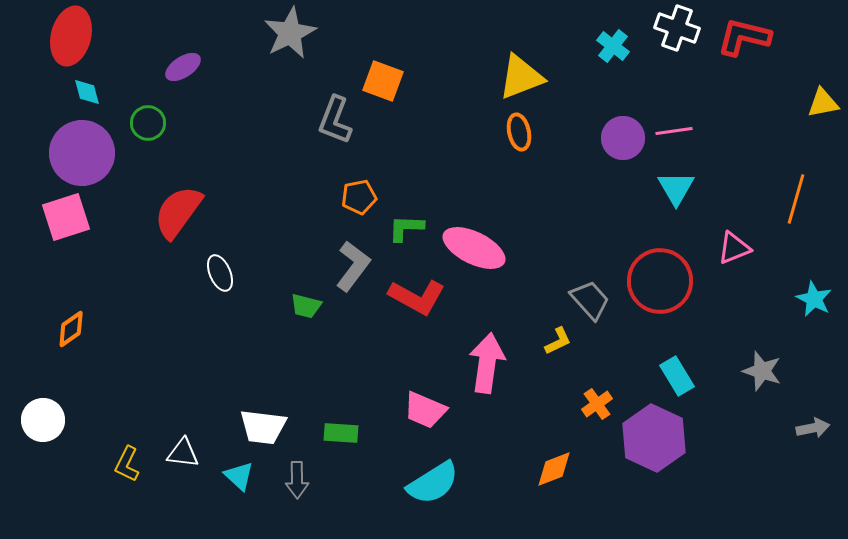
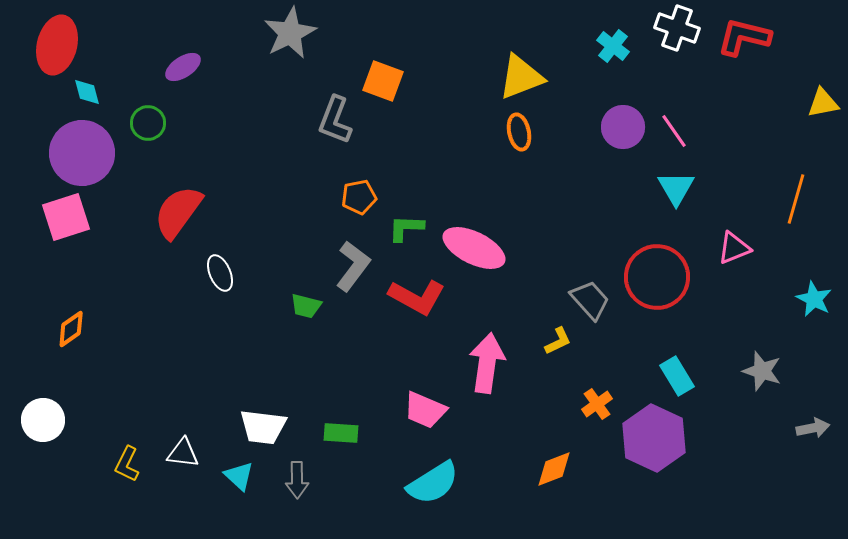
red ellipse at (71, 36): moved 14 px left, 9 px down
pink line at (674, 131): rotated 63 degrees clockwise
purple circle at (623, 138): moved 11 px up
red circle at (660, 281): moved 3 px left, 4 px up
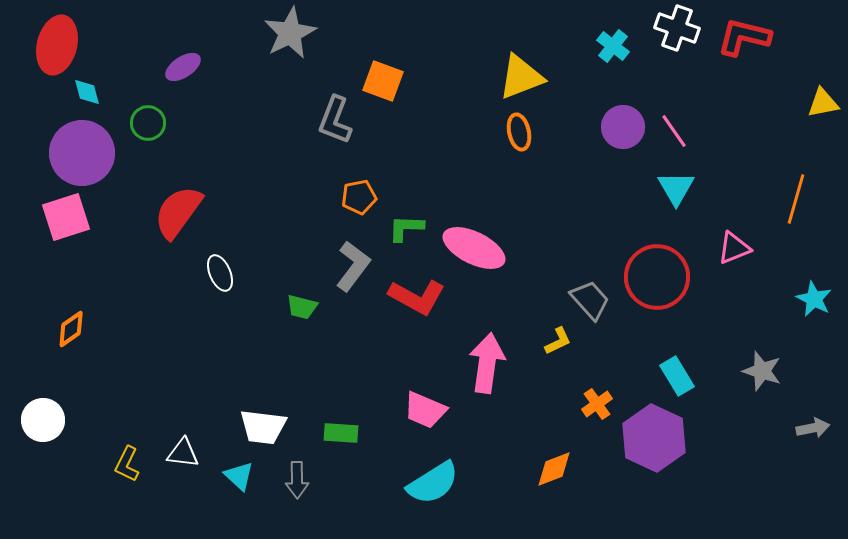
green trapezoid at (306, 306): moved 4 px left, 1 px down
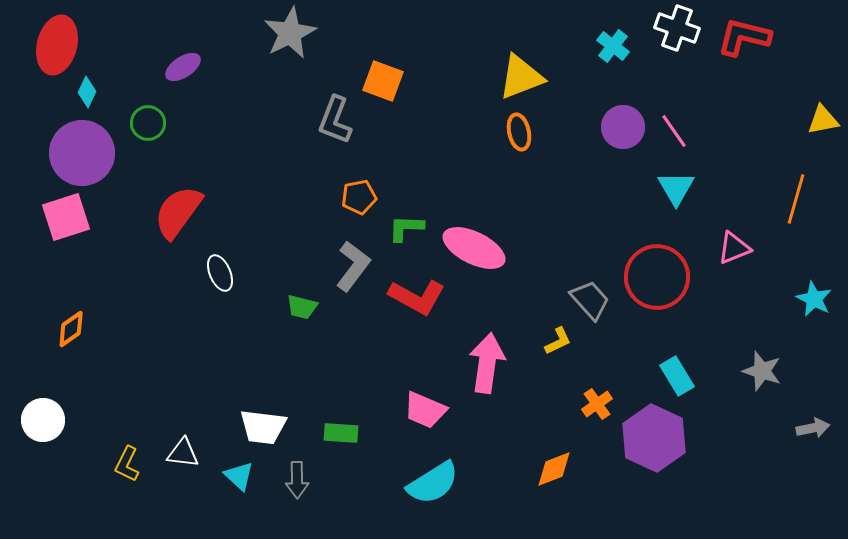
cyan diamond at (87, 92): rotated 40 degrees clockwise
yellow triangle at (823, 103): moved 17 px down
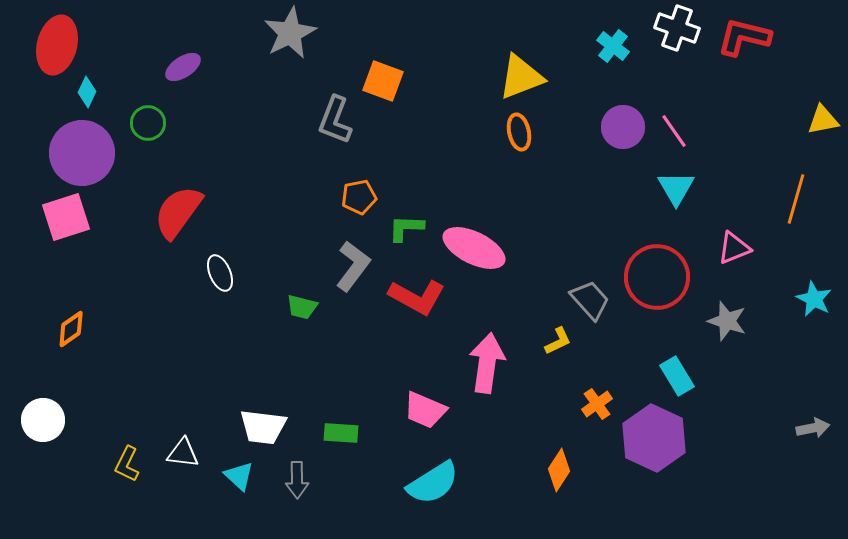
gray star at (762, 371): moved 35 px left, 50 px up
orange diamond at (554, 469): moved 5 px right, 1 px down; rotated 36 degrees counterclockwise
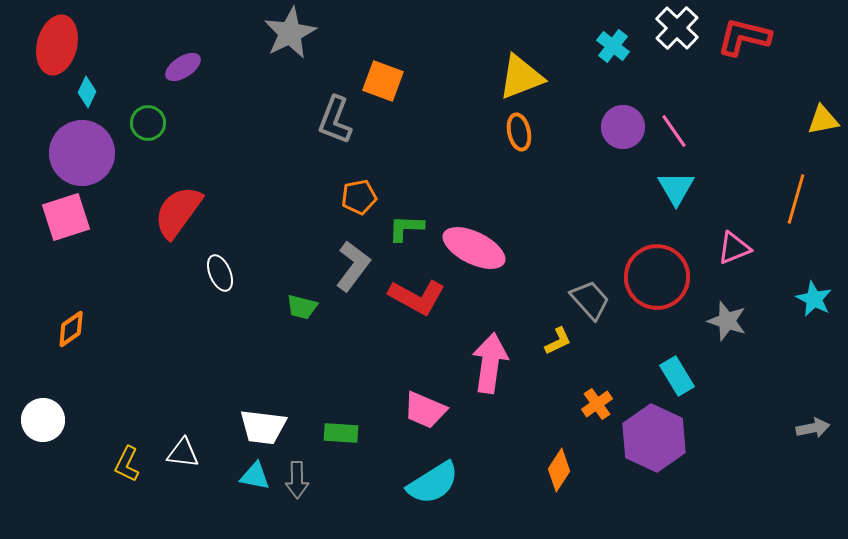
white cross at (677, 28): rotated 24 degrees clockwise
pink arrow at (487, 363): moved 3 px right
cyan triangle at (239, 476): moved 16 px right; rotated 32 degrees counterclockwise
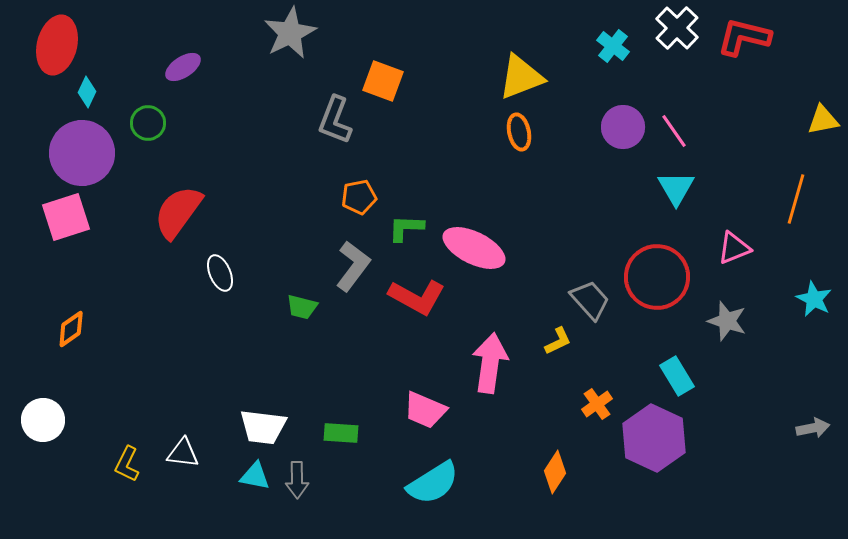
orange diamond at (559, 470): moved 4 px left, 2 px down
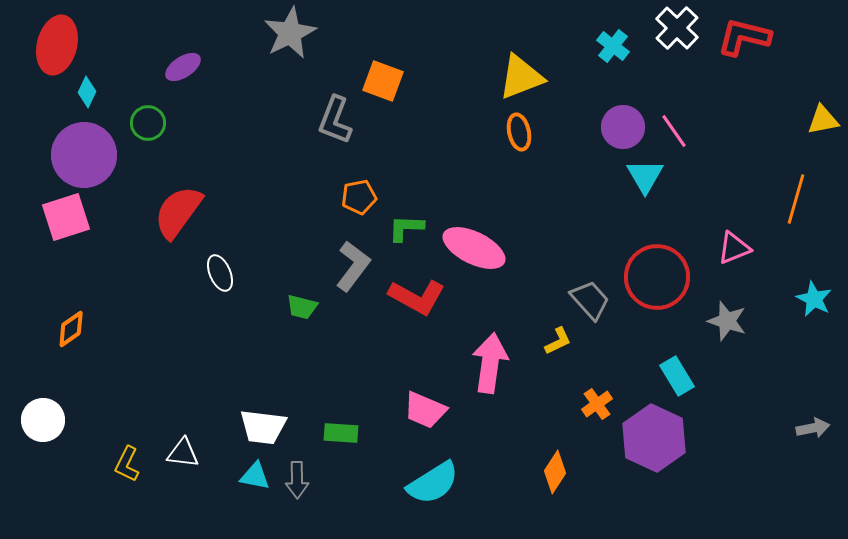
purple circle at (82, 153): moved 2 px right, 2 px down
cyan triangle at (676, 188): moved 31 px left, 12 px up
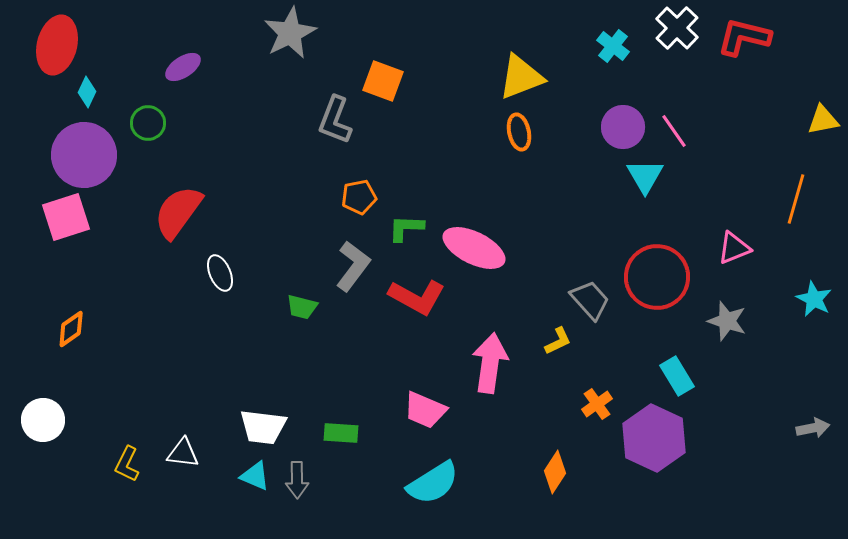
cyan triangle at (255, 476): rotated 12 degrees clockwise
